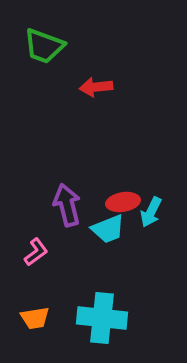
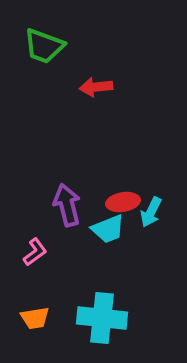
pink L-shape: moved 1 px left
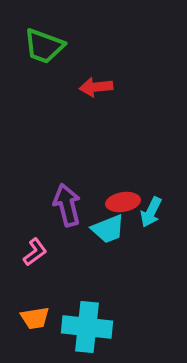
cyan cross: moved 15 px left, 9 px down
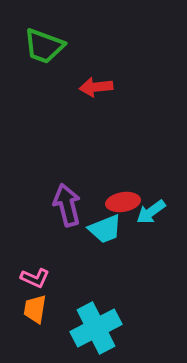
cyan arrow: rotated 28 degrees clockwise
cyan trapezoid: moved 3 px left
pink L-shape: moved 26 px down; rotated 60 degrees clockwise
orange trapezoid: moved 9 px up; rotated 108 degrees clockwise
cyan cross: moved 9 px right, 1 px down; rotated 33 degrees counterclockwise
